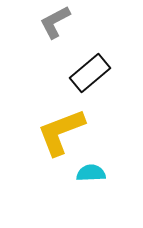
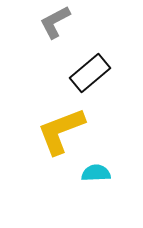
yellow L-shape: moved 1 px up
cyan semicircle: moved 5 px right
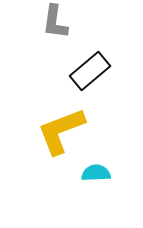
gray L-shape: rotated 54 degrees counterclockwise
black rectangle: moved 2 px up
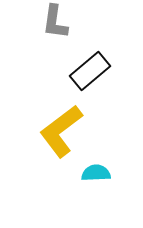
yellow L-shape: rotated 16 degrees counterclockwise
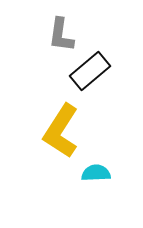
gray L-shape: moved 6 px right, 13 px down
yellow L-shape: rotated 20 degrees counterclockwise
